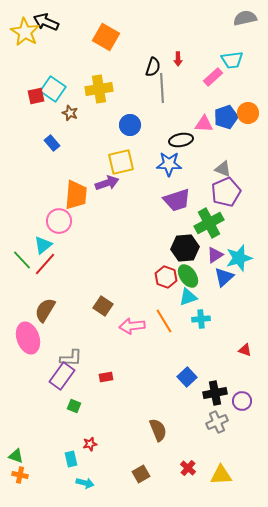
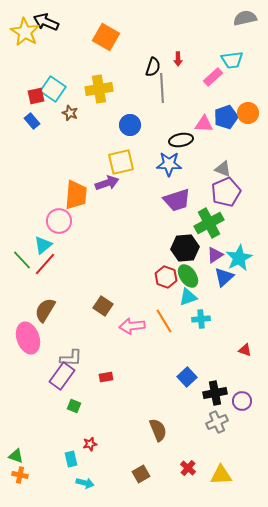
blue rectangle at (52, 143): moved 20 px left, 22 px up
cyan star at (239, 258): rotated 12 degrees counterclockwise
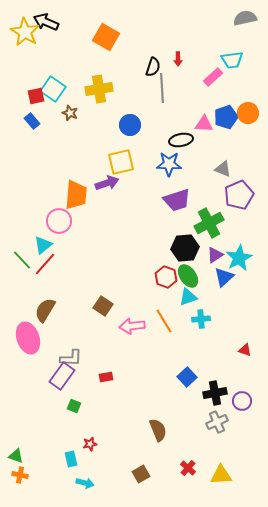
purple pentagon at (226, 192): moved 13 px right, 3 px down
